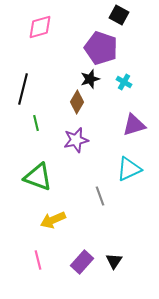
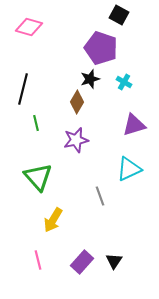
pink diamond: moved 11 px left; rotated 32 degrees clockwise
green triangle: rotated 28 degrees clockwise
yellow arrow: rotated 35 degrees counterclockwise
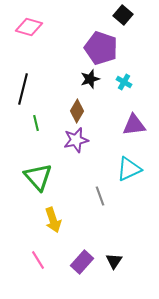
black square: moved 4 px right; rotated 12 degrees clockwise
brown diamond: moved 9 px down
purple triangle: rotated 10 degrees clockwise
yellow arrow: rotated 50 degrees counterclockwise
pink line: rotated 18 degrees counterclockwise
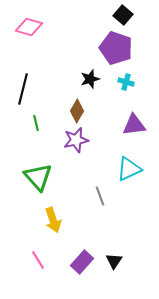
purple pentagon: moved 15 px right
cyan cross: moved 2 px right; rotated 14 degrees counterclockwise
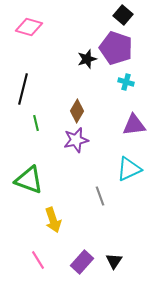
black star: moved 3 px left, 20 px up
green triangle: moved 9 px left, 3 px down; rotated 28 degrees counterclockwise
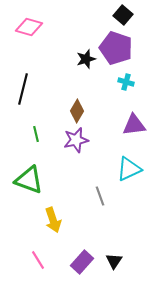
black star: moved 1 px left
green line: moved 11 px down
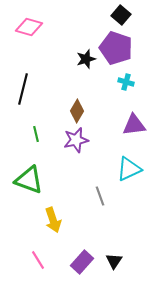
black square: moved 2 px left
